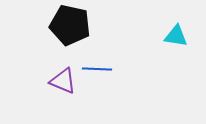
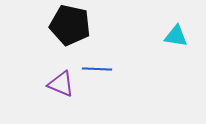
purple triangle: moved 2 px left, 3 px down
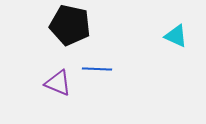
cyan triangle: rotated 15 degrees clockwise
purple triangle: moved 3 px left, 1 px up
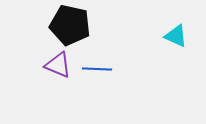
purple triangle: moved 18 px up
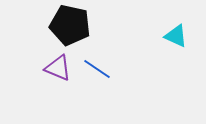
purple triangle: moved 3 px down
blue line: rotated 32 degrees clockwise
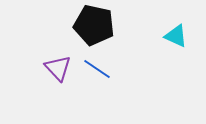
black pentagon: moved 24 px right
purple triangle: rotated 24 degrees clockwise
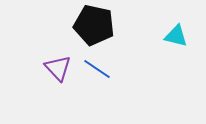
cyan triangle: rotated 10 degrees counterclockwise
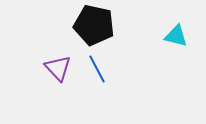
blue line: rotated 28 degrees clockwise
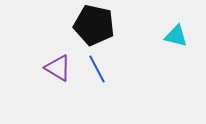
purple triangle: rotated 16 degrees counterclockwise
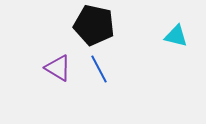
blue line: moved 2 px right
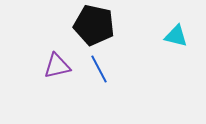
purple triangle: moved 1 px left, 2 px up; rotated 44 degrees counterclockwise
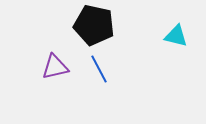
purple triangle: moved 2 px left, 1 px down
